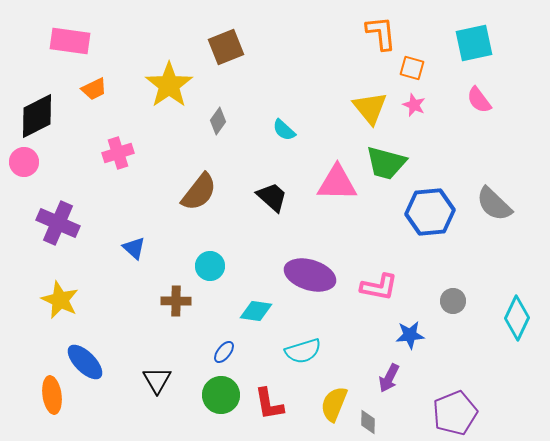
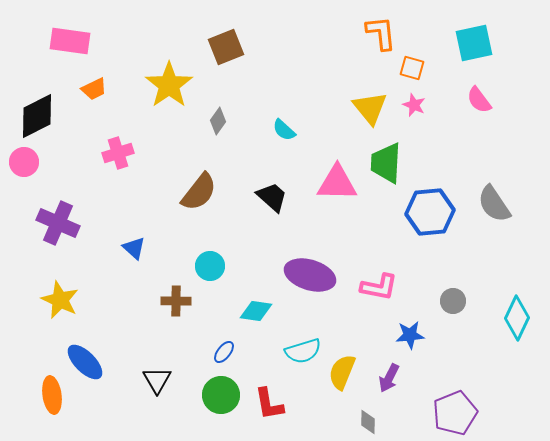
green trapezoid at (386, 163): rotated 78 degrees clockwise
gray semicircle at (494, 204): rotated 12 degrees clockwise
yellow semicircle at (334, 404): moved 8 px right, 32 px up
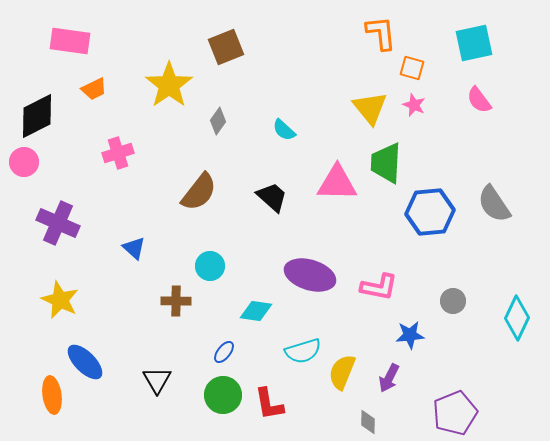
green circle at (221, 395): moved 2 px right
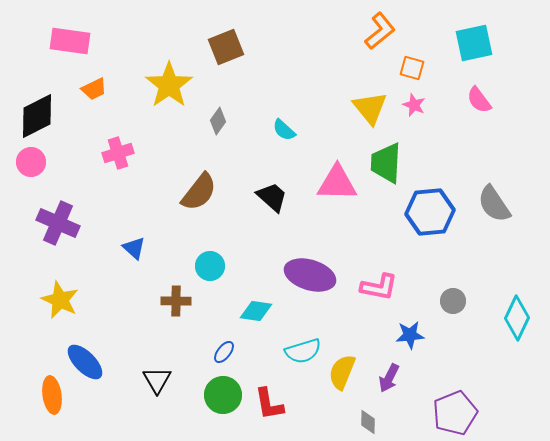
orange L-shape at (381, 33): moved 1 px left, 2 px up; rotated 57 degrees clockwise
pink circle at (24, 162): moved 7 px right
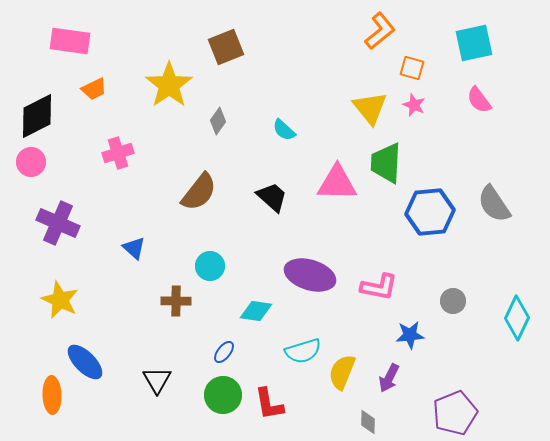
orange ellipse at (52, 395): rotated 6 degrees clockwise
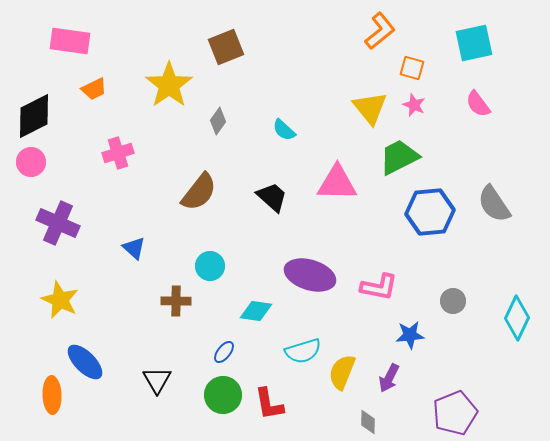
pink semicircle at (479, 100): moved 1 px left, 4 px down
black diamond at (37, 116): moved 3 px left
green trapezoid at (386, 163): moved 13 px right, 6 px up; rotated 60 degrees clockwise
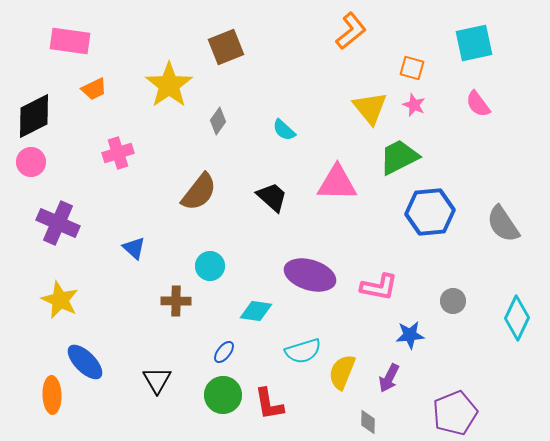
orange L-shape at (380, 31): moved 29 px left
gray semicircle at (494, 204): moved 9 px right, 20 px down
